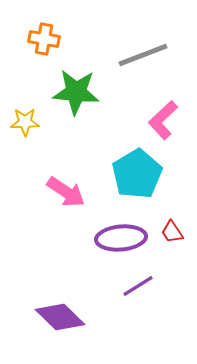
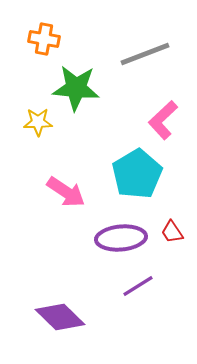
gray line: moved 2 px right, 1 px up
green star: moved 4 px up
yellow star: moved 13 px right
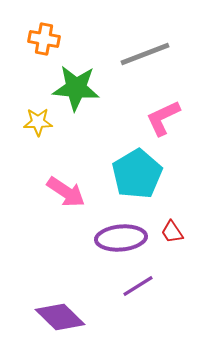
pink L-shape: moved 2 px up; rotated 18 degrees clockwise
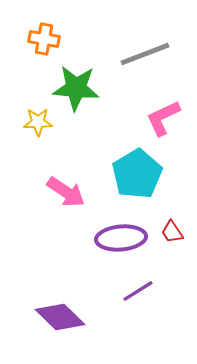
purple line: moved 5 px down
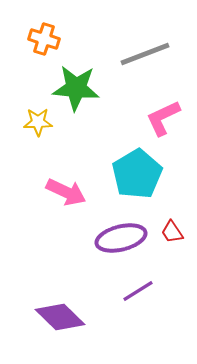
orange cross: rotated 8 degrees clockwise
pink arrow: rotated 9 degrees counterclockwise
purple ellipse: rotated 9 degrees counterclockwise
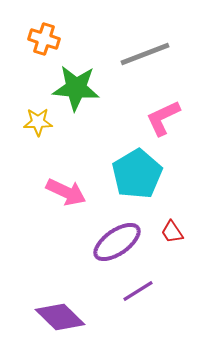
purple ellipse: moved 4 px left, 4 px down; rotated 21 degrees counterclockwise
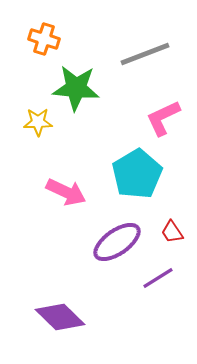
purple line: moved 20 px right, 13 px up
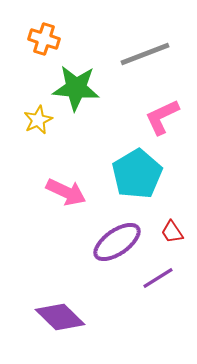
pink L-shape: moved 1 px left, 1 px up
yellow star: moved 2 px up; rotated 24 degrees counterclockwise
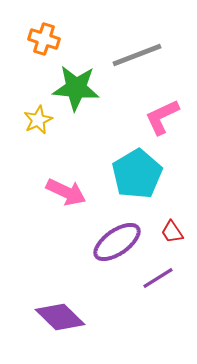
gray line: moved 8 px left, 1 px down
